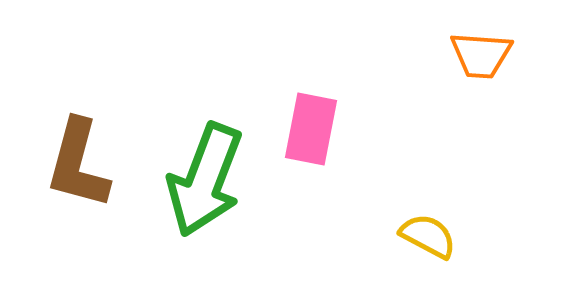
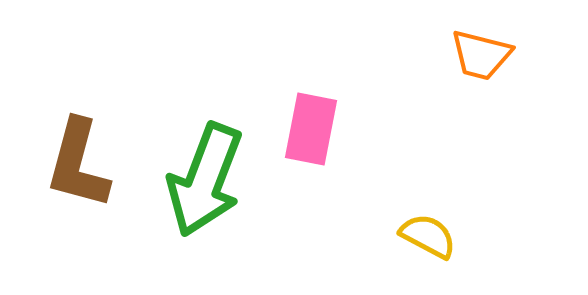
orange trapezoid: rotated 10 degrees clockwise
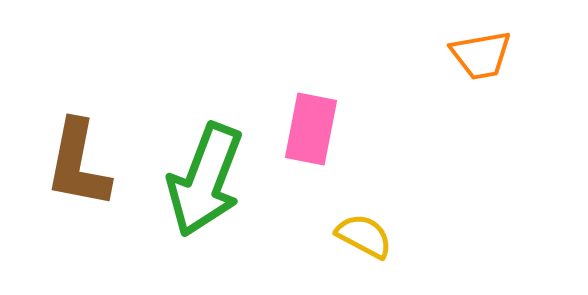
orange trapezoid: rotated 24 degrees counterclockwise
brown L-shape: rotated 4 degrees counterclockwise
yellow semicircle: moved 64 px left
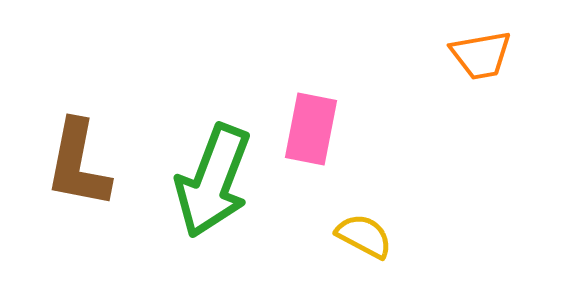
green arrow: moved 8 px right, 1 px down
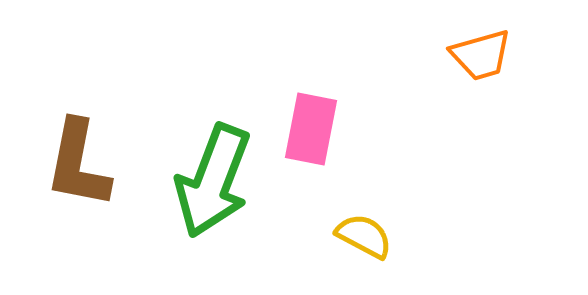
orange trapezoid: rotated 6 degrees counterclockwise
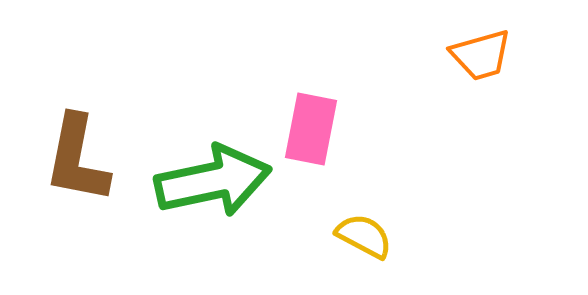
brown L-shape: moved 1 px left, 5 px up
green arrow: rotated 123 degrees counterclockwise
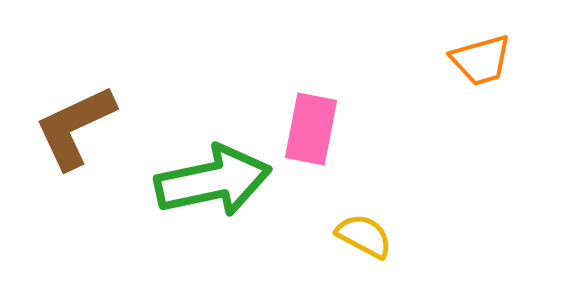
orange trapezoid: moved 5 px down
brown L-shape: moved 2 px left, 32 px up; rotated 54 degrees clockwise
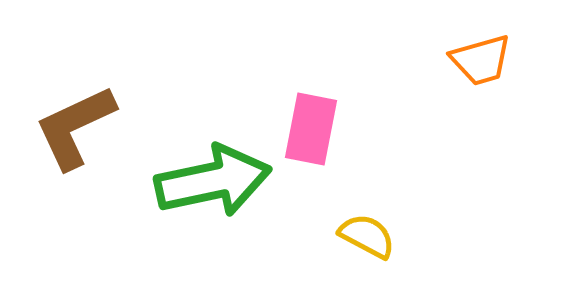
yellow semicircle: moved 3 px right
